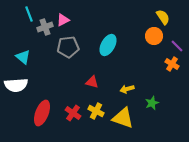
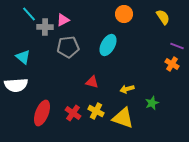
cyan line: rotated 21 degrees counterclockwise
gray cross: rotated 21 degrees clockwise
orange circle: moved 30 px left, 22 px up
purple line: rotated 24 degrees counterclockwise
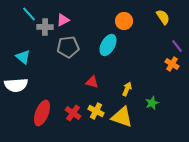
orange circle: moved 7 px down
purple line: rotated 32 degrees clockwise
yellow arrow: rotated 128 degrees clockwise
yellow triangle: moved 1 px left, 1 px up
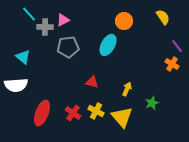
yellow triangle: rotated 30 degrees clockwise
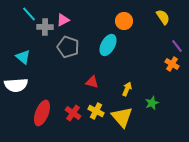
gray pentagon: rotated 25 degrees clockwise
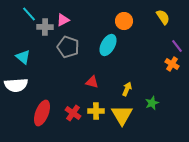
yellow cross: rotated 28 degrees counterclockwise
yellow triangle: moved 2 px up; rotated 10 degrees clockwise
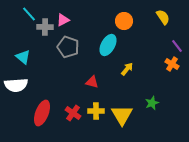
yellow arrow: moved 20 px up; rotated 16 degrees clockwise
